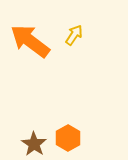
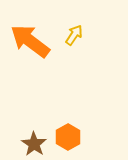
orange hexagon: moved 1 px up
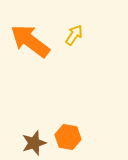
orange hexagon: rotated 20 degrees counterclockwise
brown star: moved 1 px up; rotated 20 degrees clockwise
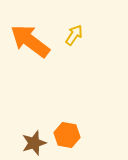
orange hexagon: moved 1 px left, 2 px up
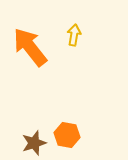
yellow arrow: rotated 25 degrees counterclockwise
orange arrow: moved 6 px down; rotated 15 degrees clockwise
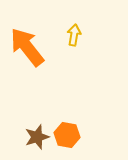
orange arrow: moved 3 px left
brown star: moved 3 px right, 6 px up
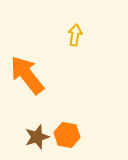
yellow arrow: moved 1 px right
orange arrow: moved 28 px down
